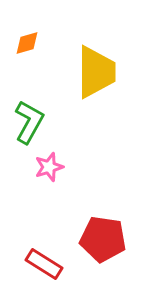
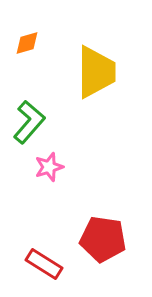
green L-shape: rotated 12 degrees clockwise
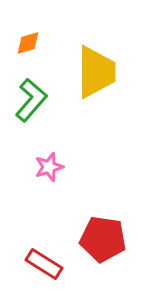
orange diamond: moved 1 px right
green L-shape: moved 2 px right, 22 px up
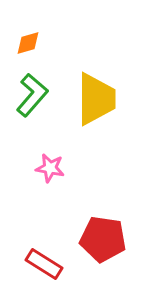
yellow trapezoid: moved 27 px down
green L-shape: moved 1 px right, 5 px up
pink star: moved 1 px right, 1 px down; rotated 28 degrees clockwise
